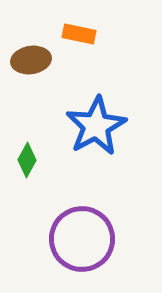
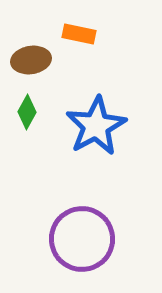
green diamond: moved 48 px up
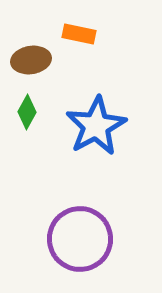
purple circle: moved 2 px left
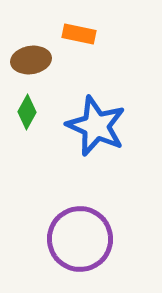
blue star: rotated 20 degrees counterclockwise
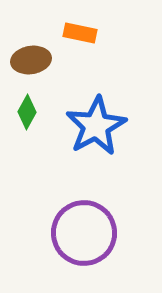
orange rectangle: moved 1 px right, 1 px up
blue star: rotated 20 degrees clockwise
purple circle: moved 4 px right, 6 px up
